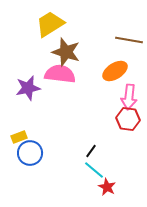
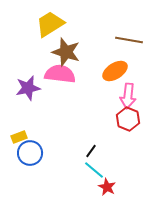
pink arrow: moved 1 px left, 1 px up
red hexagon: rotated 15 degrees clockwise
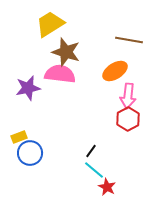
red hexagon: rotated 10 degrees clockwise
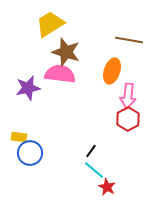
orange ellipse: moved 3 px left; rotated 40 degrees counterclockwise
yellow rectangle: rotated 28 degrees clockwise
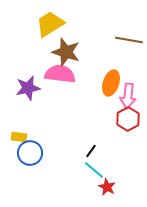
orange ellipse: moved 1 px left, 12 px down
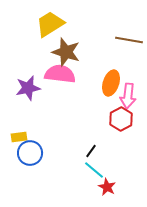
red hexagon: moved 7 px left
yellow rectangle: rotated 14 degrees counterclockwise
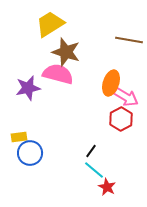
pink semicircle: moved 2 px left; rotated 8 degrees clockwise
pink arrow: moved 2 px left, 1 px down; rotated 65 degrees counterclockwise
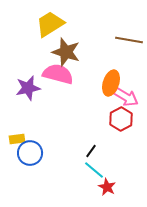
yellow rectangle: moved 2 px left, 2 px down
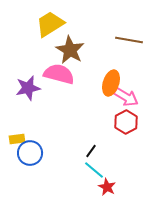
brown star: moved 4 px right, 2 px up; rotated 12 degrees clockwise
pink semicircle: moved 1 px right
red hexagon: moved 5 px right, 3 px down
